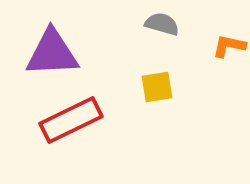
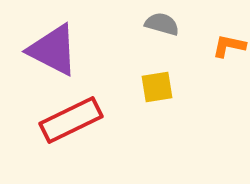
purple triangle: moved 1 px right, 3 px up; rotated 30 degrees clockwise
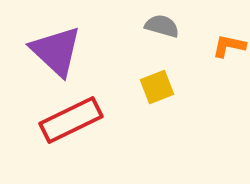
gray semicircle: moved 2 px down
purple triangle: moved 3 px right, 1 px down; rotated 16 degrees clockwise
yellow square: rotated 12 degrees counterclockwise
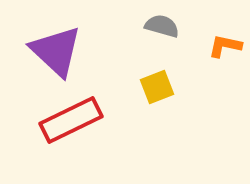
orange L-shape: moved 4 px left
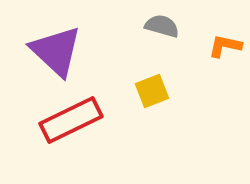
yellow square: moved 5 px left, 4 px down
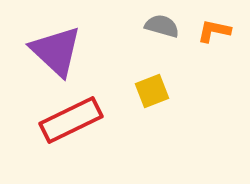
orange L-shape: moved 11 px left, 15 px up
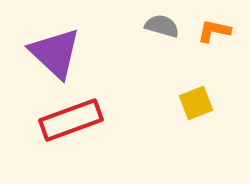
purple triangle: moved 1 px left, 2 px down
yellow square: moved 44 px right, 12 px down
red rectangle: rotated 6 degrees clockwise
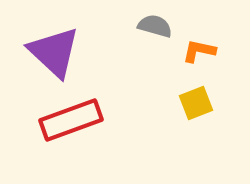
gray semicircle: moved 7 px left
orange L-shape: moved 15 px left, 20 px down
purple triangle: moved 1 px left, 1 px up
